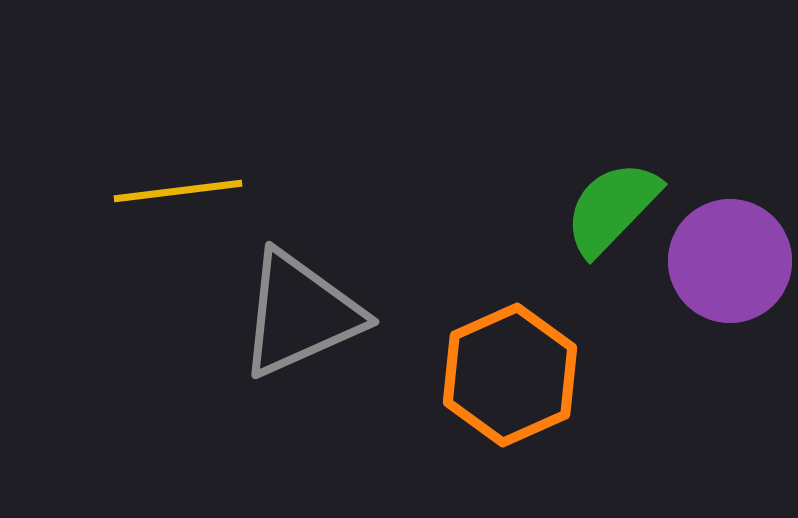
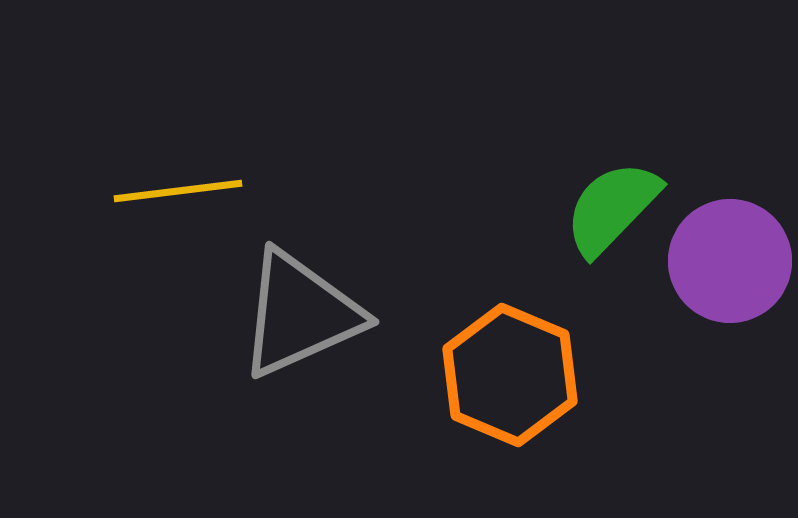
orange hexagon: rotated 13 degrees counterclockwise
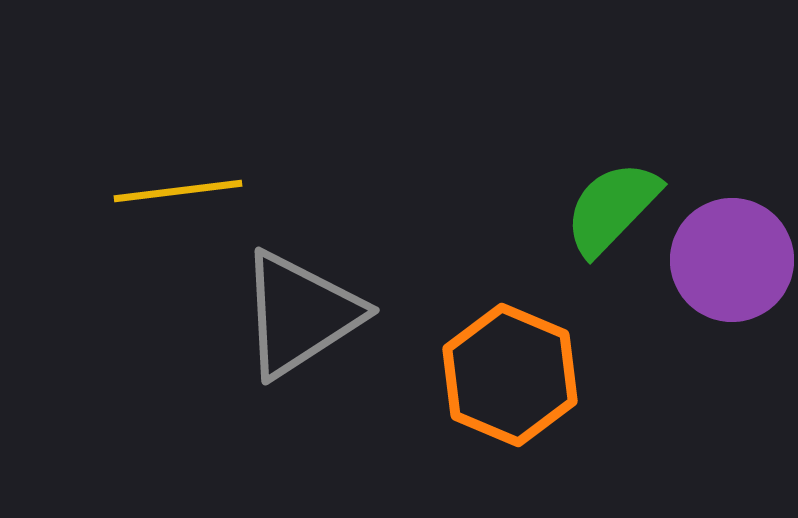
purple circle: moved 2 px right, 1 px up
gray triangle: rotated 9 degrees counterclockwise
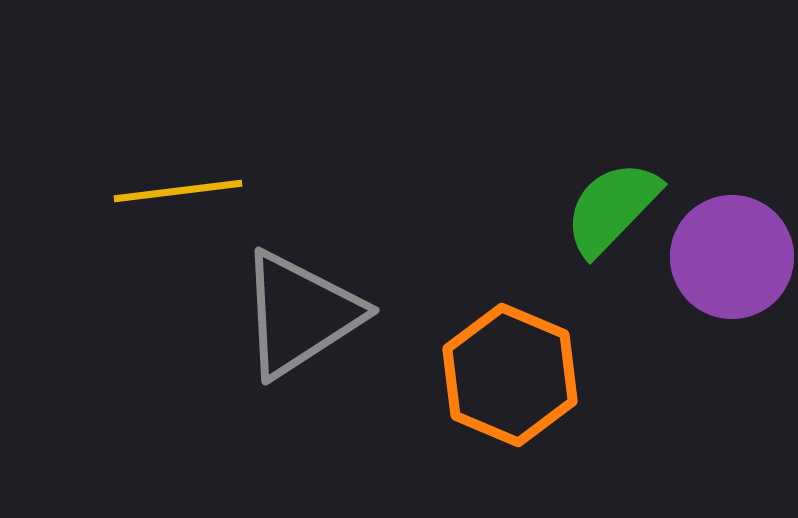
purple circle: moved 3 px up
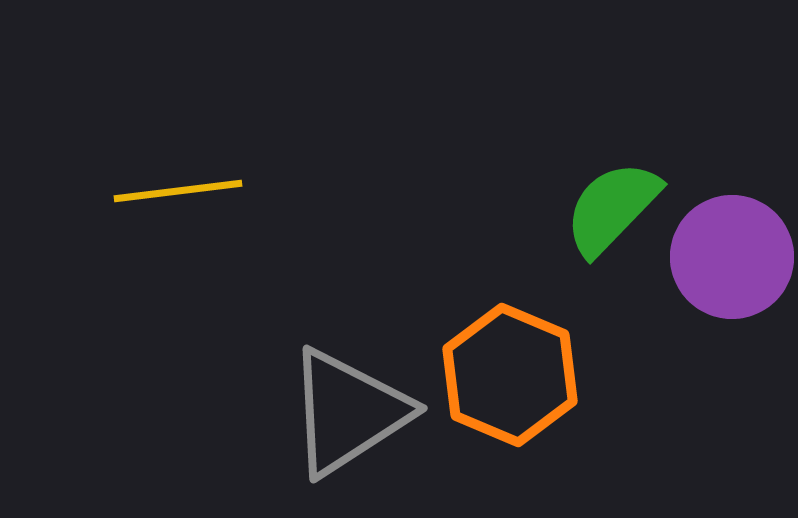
gray triangle: moved 48 px right, 98 px down
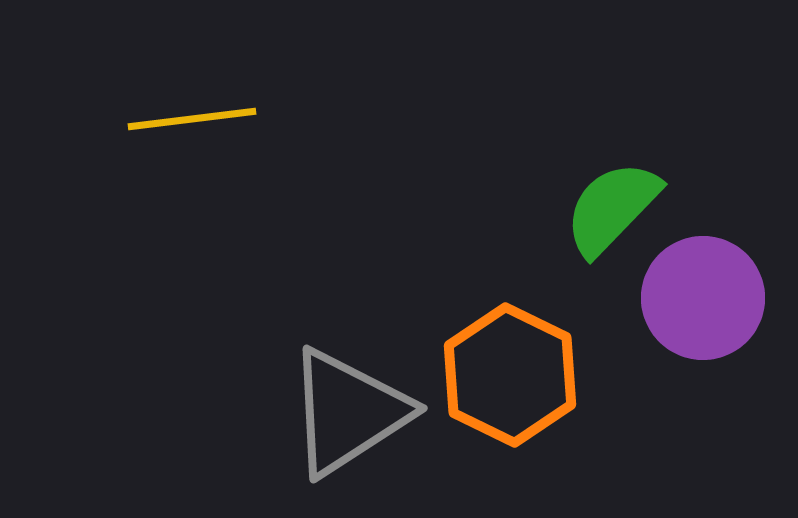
yellow line: moved 14 px right, 72 px up
purple circle: moved 29 px left, 41 px down
orange hexagon: rotated 3 degrees clockwise
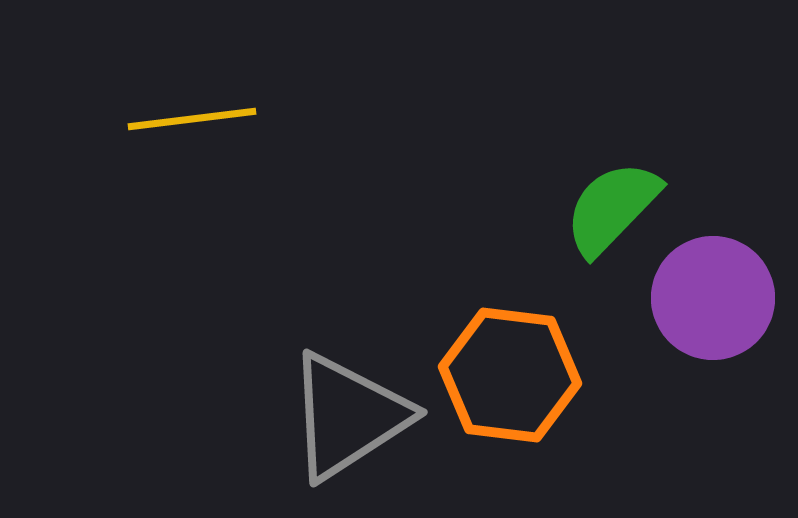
purple circle: moved 10 px right
orange hexagon: rotated 19 degrees counterclockwise
gray triangle: moved 4 px down
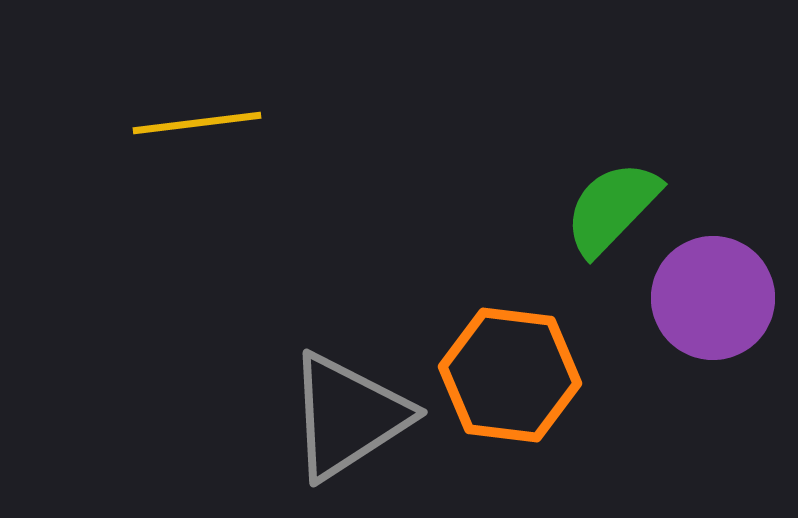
yellow line: moved 5 px right, 4 px down
